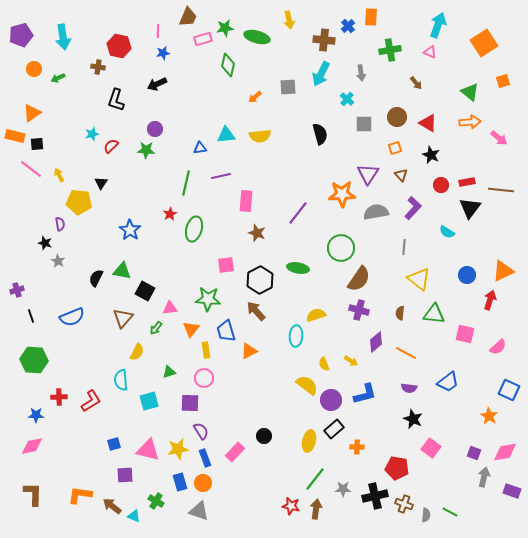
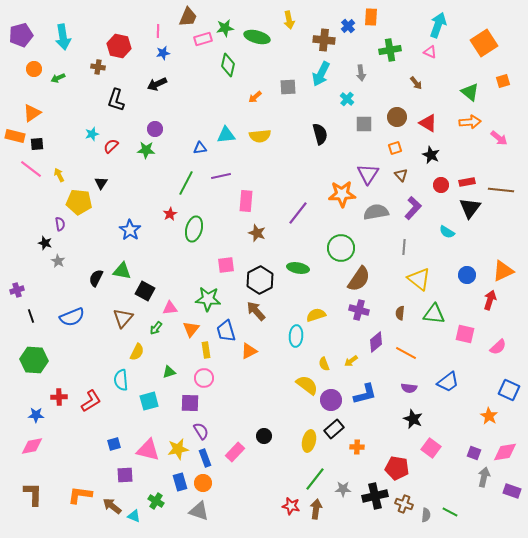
green line at (186, 183): rotated 15 degrees clockwise
yellow arrow at (351, 361): rotated 112 degrees clockwise
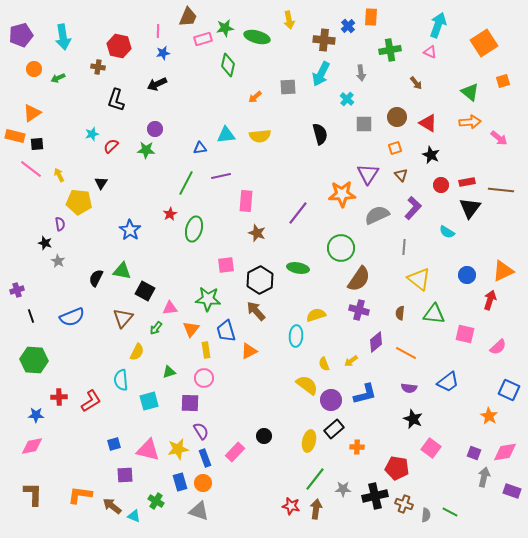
gray semicircle at (376, 212): moved 1 px right, 3 px down; rotated 15 degrees counterclockwise
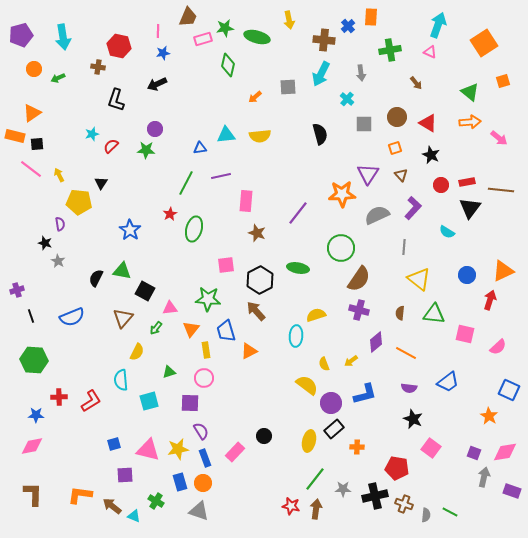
purple circle at (331, 400): moved 3 px down
